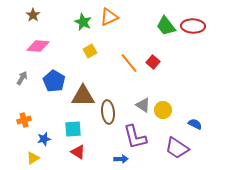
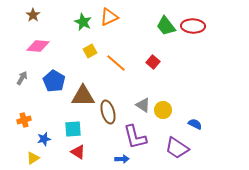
orange line: moved 13 px left; rotated 10 degrees counterclockwise
brown ellipse: rotated 10 degrees counterclockwise
blue arrow: moved 1 px right
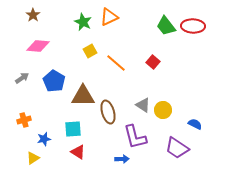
gray arrow: rotated 24 degrees clockwise
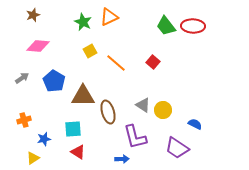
brown star: rotated 16 degrees clockwise
